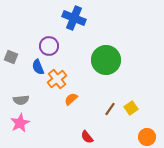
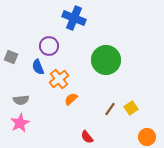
orange cross: moved 2 px right
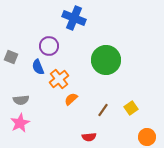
brown line: moved 7 px left, 1 px down
red semicircle: moved 2 px right; rotated 56 degrees counterclockwise
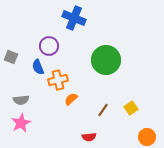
orange cross: moved 1 px left, 1 px down; rotated 24 degrees clockwise
pink star: moved 1 px right
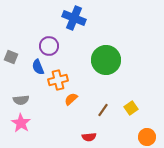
pink star: rotated 12 degrees counterclockwise
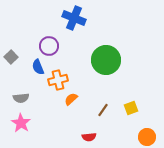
gray square: rotated 24 degrees clockwise
gray semicircle: moved 2 px up
yellow square: rotated 16 degrees clockwise
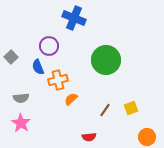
brown line: moved 2 px right
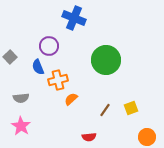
gray square: moved 1 px left
pink star: moved 3 px down
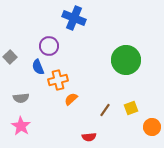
green circle: moved 20 px right
orange circle: moved 5 px right, 10 px up
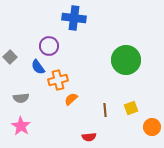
blue cross: rotated 15 degrees counterclockwise
blue semicircle: rotated 14 degrees counterclockwise
brown line: rotated 40 degrees counterclockwise
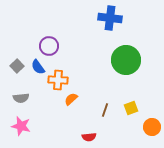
blue cross: moved 36 px right
gray square: moved 7 px right, 9 px down
orange cross: rotated 18 degrees clockwise
brown line: rotated 24 degrees clockwise
pink star: rotated 18 degrees counterclockwise
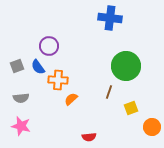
green circle: moved 6 px down
gray square: rotated 24 degrees clockwise
brown line: moved 4 px right, 18 px up
